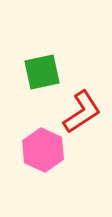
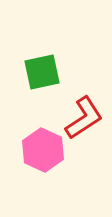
red L-shape: moved 2 px right, 6 px down
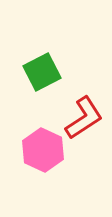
green square: rotated 15 degrees counterclockwise
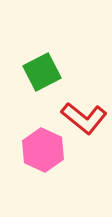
red L-shape: rotated 72 degrees clockwise
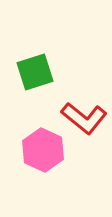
green square: moved 7 px left; rotated 9 degrees clockwise
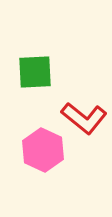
green square: rotated 15 degrees clockwise
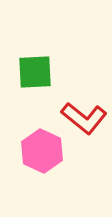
pink hexagon: moved 1 px left, 1 px down
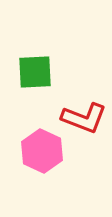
red L-shape: rotated 18 degrees counterclockwise
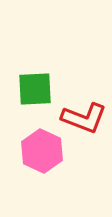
green square: moved 17 px down
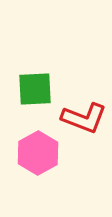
pink hexagon: moved 4 px left, 2 px down; rotated 6 degrees clockwise
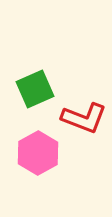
green square: rotated 21 degrees counterclockwise
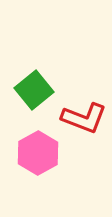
green square: moved 1 px left, 1 px down; rotated 15 degrees counterclockwise
